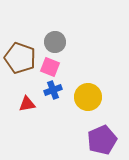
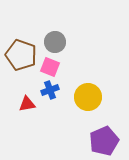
brown pentagon: moved 1 px right, 3 px up
blue cross: moved 3 px left
purple pentagon: moved 2 px right, 1 px down
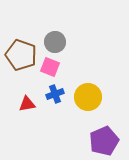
blue cross: moved 5 px right, 4 px down
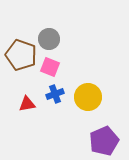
gray circle: moved 6 px left, 3 px up
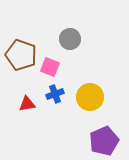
gray circle: moved 21 px right
yellow circle: moved 2 px right
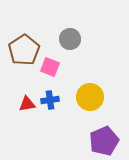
brown pentagon: moved 3 px right, 5 px up; rotated 20 degrees clockwise
blue cross: moved 5 px left, 6 px down; rotated 12 degrees clockwise
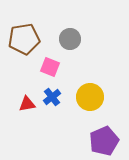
brown pentagon: moved 11 px up; rotated 24 degrees clockwise
blue cross: moved 2 px right, 3 px up; rotated 30 degrees counterclockwise
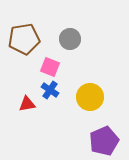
blue cross: moved 2 px left, 7 px up; rotated 18 degrees counterclockwise
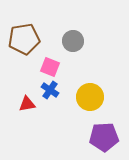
gray circle: moved 3 px right, 2 px down
purple pentagon: moved 4 px up; rotated 20 degrees clockwise
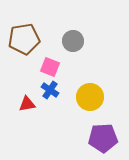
purple pentagon: moved 1 px left, 1 px down
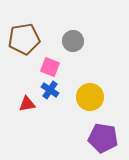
purple pentagon: rotated 12 degrees clockwise
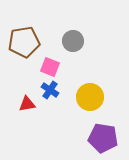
brown pentagon: moved 3 px down
